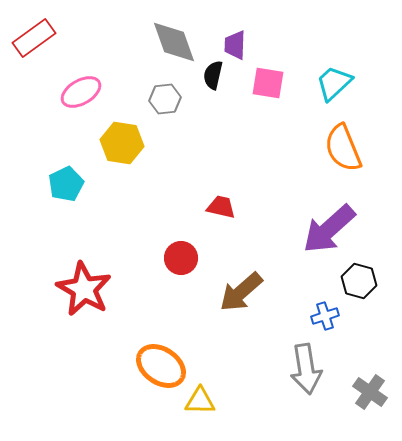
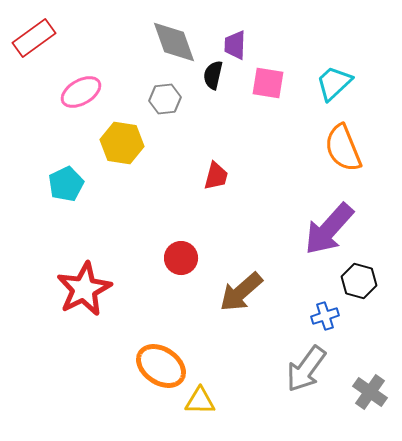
red trapezoid: moved 5 px left, 31 px up; rotated 92 degrees clockwise
purple arrow: rotated 6 degrees counterclockwise
red star: rotated 16 degrees clockwise
gray arrow: rotated 45 degrees clockwise
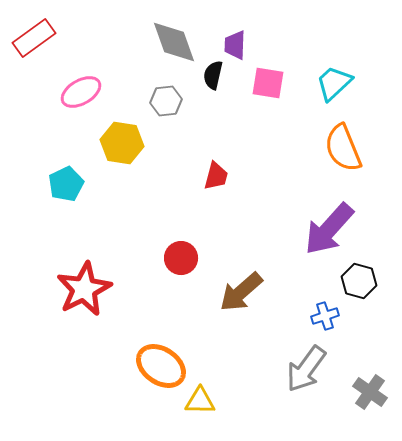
gray hexagon: moved 1 px right, 2 px down
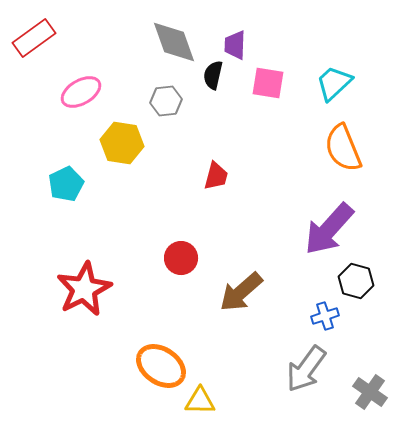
black hexagon: moved 3 px left
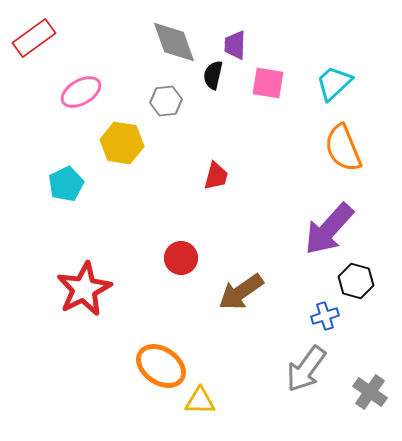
brown arrow: rotated 6 degrees clockwise
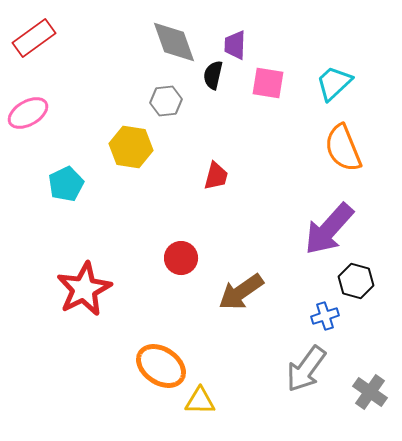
pink ellipse: moved 53 px left, 21 px down
yellow hexagon: moved 9 px right, 4 px down
